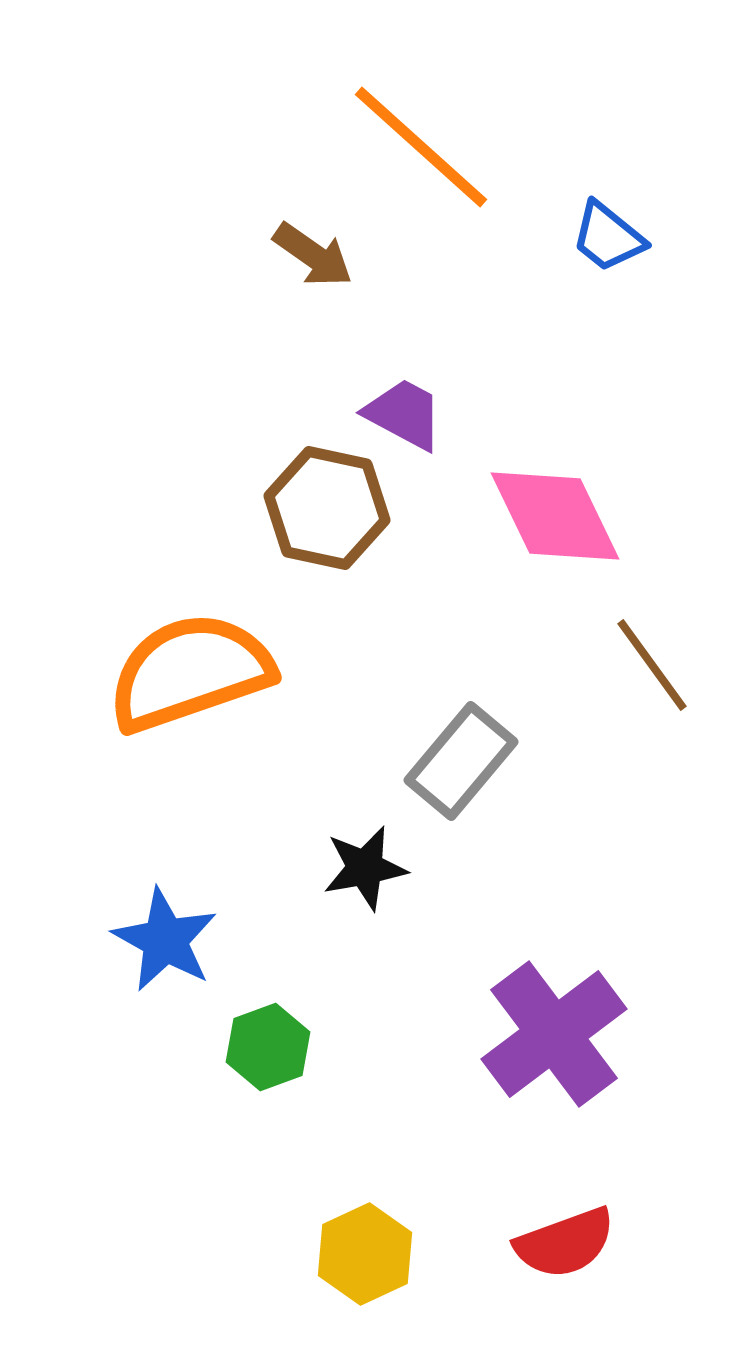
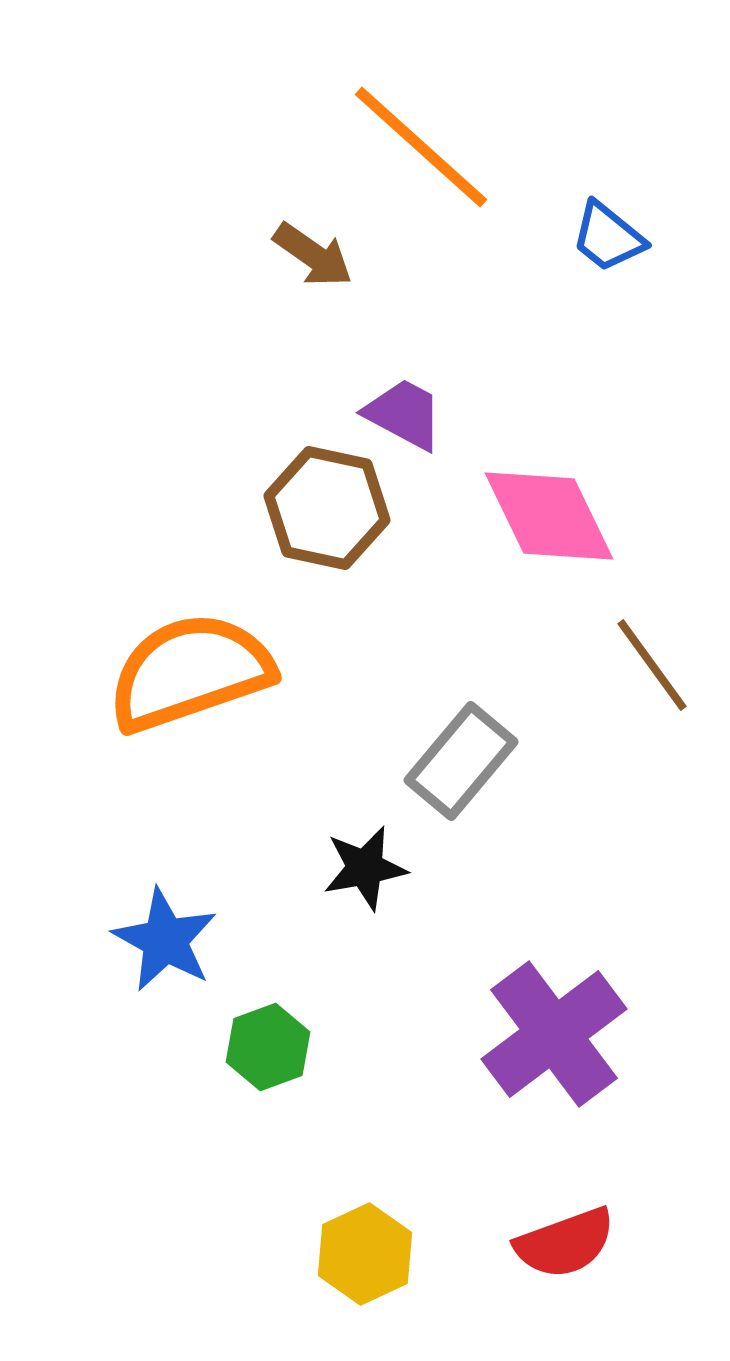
pink diamond: moved 6 px left
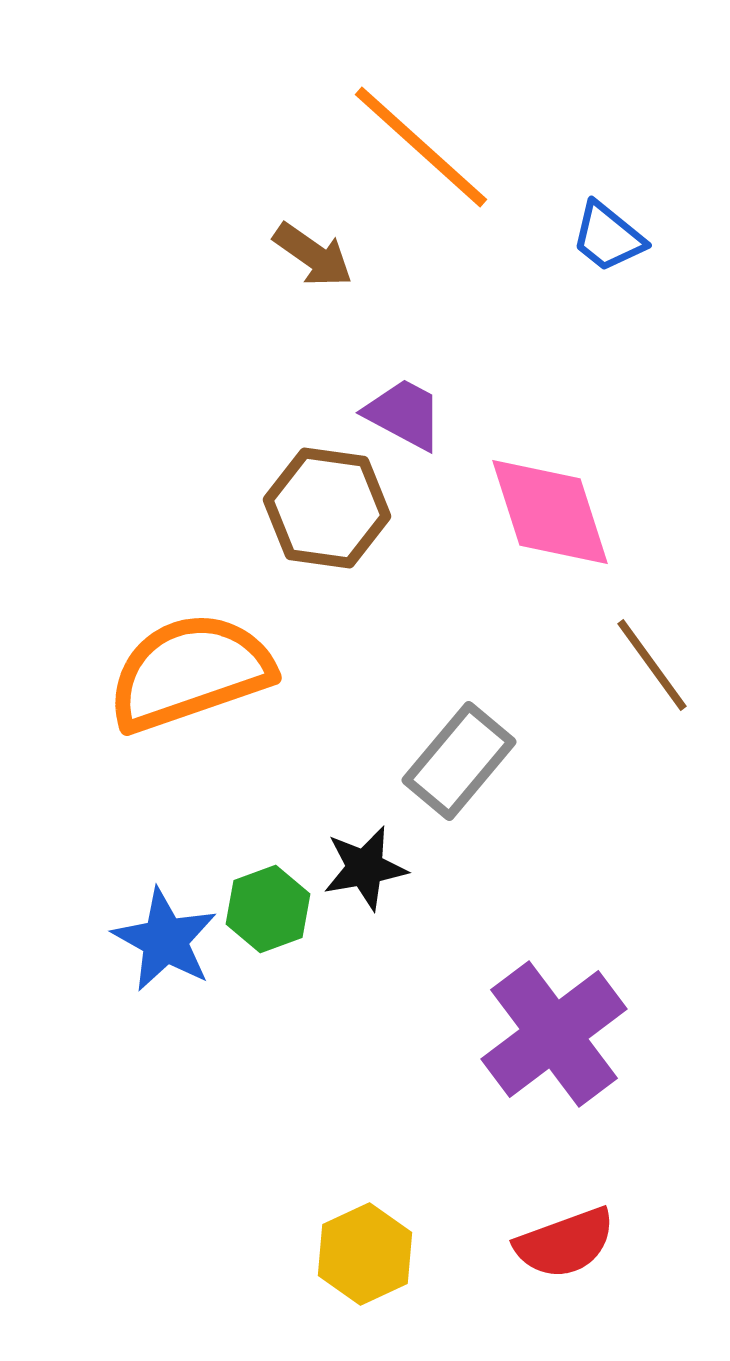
brown hexagon: rotated 4 degrees counterclockwise
pink diamond: moved 1 px right, 4 px up; rotated 8 degrees clockwise
gray rectangle: moved 2 px left
green hexagon: moved 138 px up
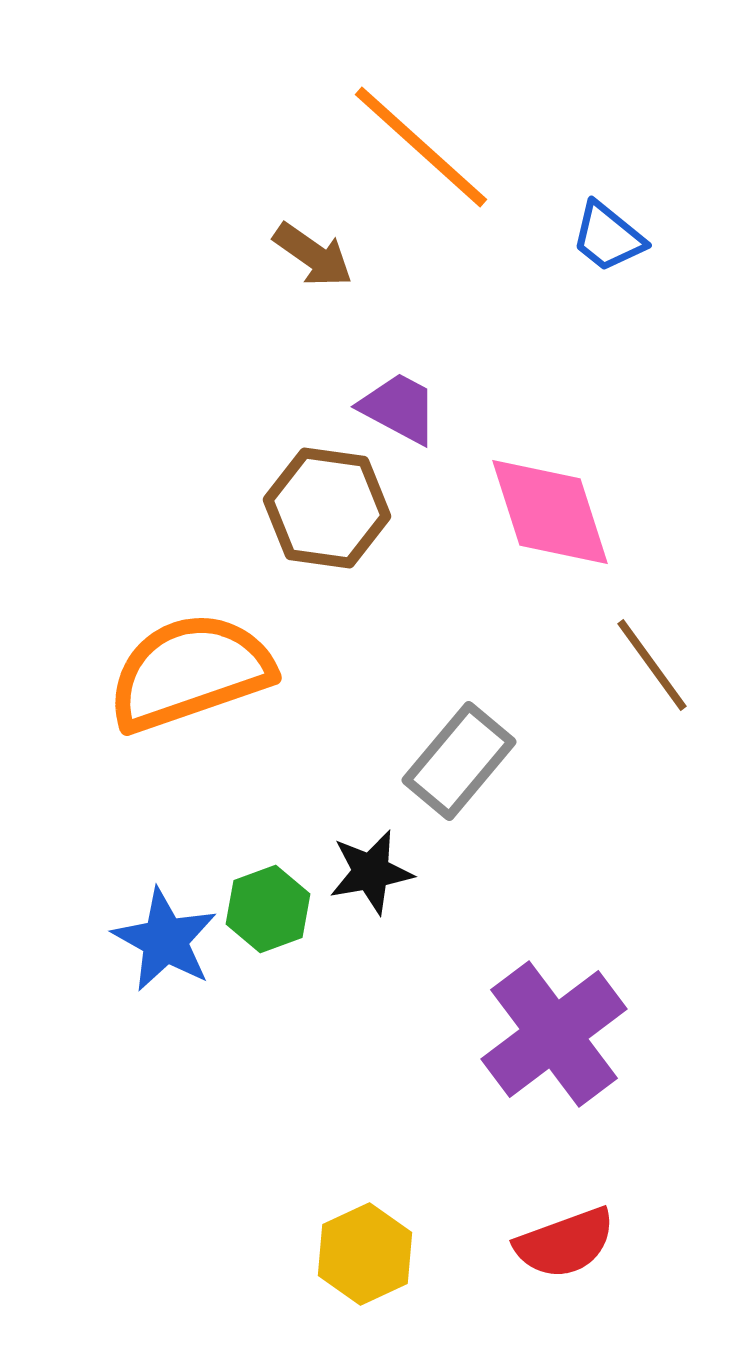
purple trapezoid: moved 5 px left, 6 px up
black star: moved 6 px right, 4 px down
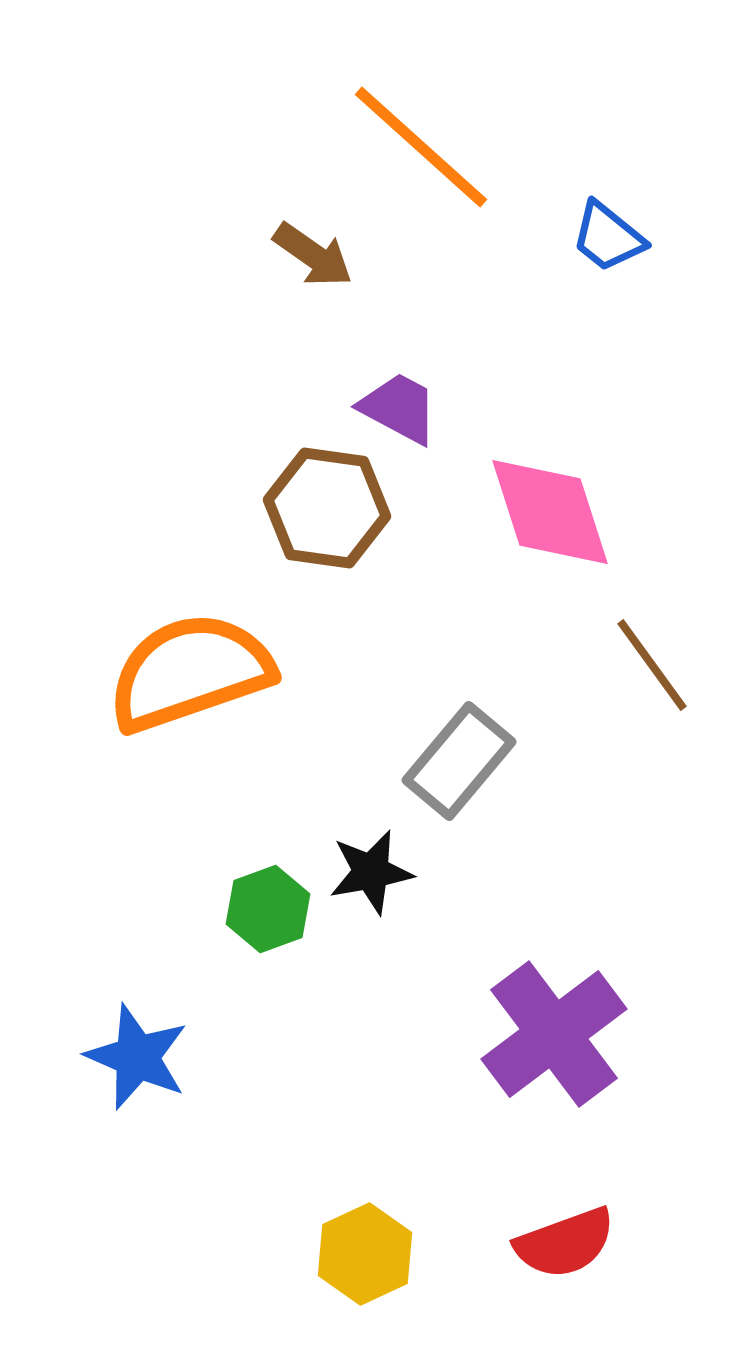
blue star: moved 28 px left, 117 px down; rotated 6 degrees counterclockwise
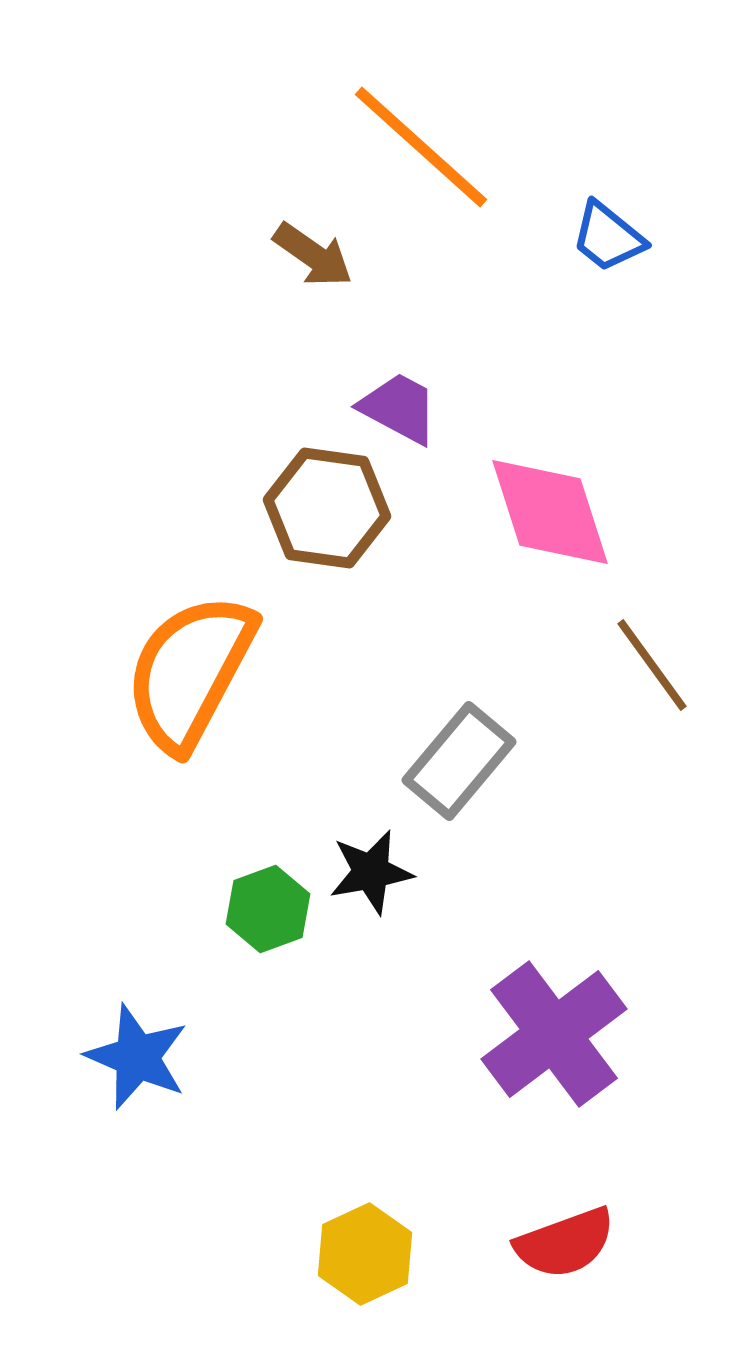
orange semicircle: rotated 43 degrees counterclockwise
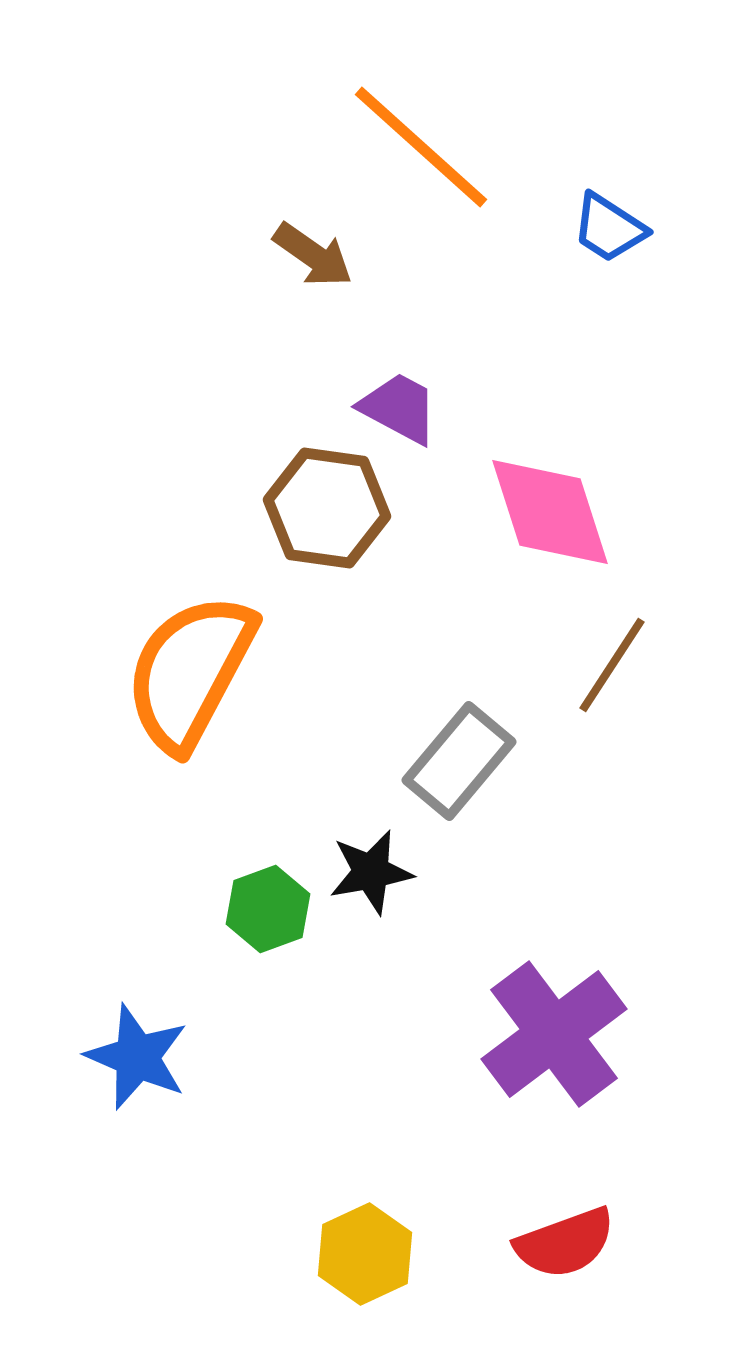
blue trapezoid: moved 1 px right, 9 px up; rotated 6 degrees counterclockwise
brown line: moved 40 px left; rotated 69 degrees clockwise
